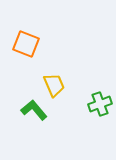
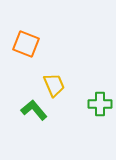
green cross: rotated 20 degrees clockwise
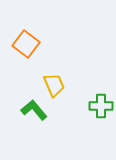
orange square: rotated 16 degrees clockwise
green cross: moved 1 px right, 2 px down
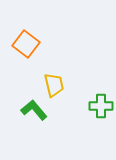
yellow trapezoid: rotated 10 degrees clockwise
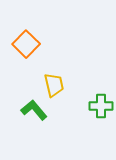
orange square: rotated 8 degrees clockwise
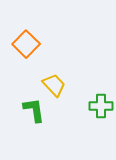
yellow trapezoid: rotated 30 degrees counterclockwise
green L-shape: rotated 32 degrees clockwise
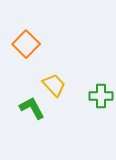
green cross: moved 10 px up
green L-shape: moved 2 px left, 2 px up; rotated 20 degrees counterclockwise
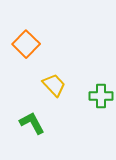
green L-shape: moved 15 px down
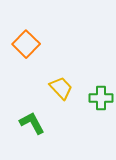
yellow trapezoid: moved 7 px right, 3 px down
green cross: moved 2 px down
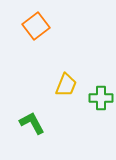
orange square: moved 10 px right, 18 px up; rotated 8 degrees clockwise
yellow trapezoid: moved 5 px right, 3 px up; rotated 65 degrees clockwise
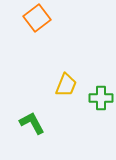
orange square: moved 1 px right, 8 px up
